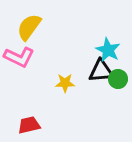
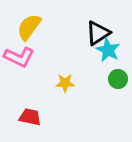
black triangle: moved 3 px left, 38 px up; rotated 28 degrees counterclockwise
red trapezoid: moved 1 px right, 8 px up; rotated 25 degrees clockwise
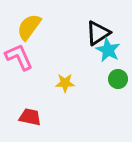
pink L-shape: rotated 140 degrees counterclockwise
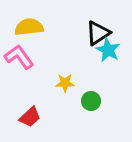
yellow semicircle: rotated 48 degrees clockwise
pink L-shape: rotated 12 degrees counterclockwise
green circle: moved 27 px left, 22 px down
red trapezoid: rotated 125 degrees clockwise
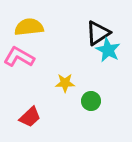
pink L-shape: rotated 24 degrees counterclockwise
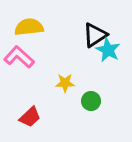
black triangle: moved 3 px left, 2 px down
pink L-shape: rotated 12 degrees clockwise
